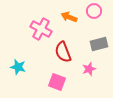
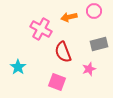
orange arrow: rotated 35 degrees counterclockwise
cyan star: rotated 21 degrees clockwise
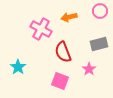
pink circle: moved 6 px right
pink star: rotated 16 degrees counterclockwise
pink square: moved 3 px right, 1 px up
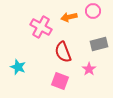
pink circle: moved 7 px left
pink cross: moved 2 px up
cyan star: rotated 14 degrees counterclockwise
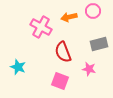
pink star: rotated 24 degrees counterclockwise
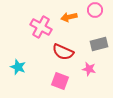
pink circle: moved 2 px right, 1 px up
red semicircle: rotated 45 degrees counterclockwise
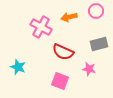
pink circle: moved 1 px right, 1 px down
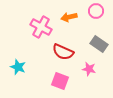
gray rectangle: rotated 48 degrees clockwise
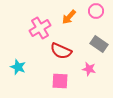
orange arrow: rotated 35 degrees counterclockwise
pink cross: moved 1 px left, 1 px down; rotated 30 degrees clockwise
red semicircle: moved 2 px left, 1 px up
pink square: rotated 18 degrees counterclockwise
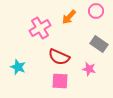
red semicircle: moved 2 px left, 6 px down
